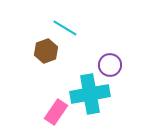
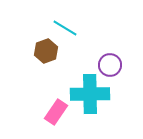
cyan cross: rotated 9 degrees clockwise
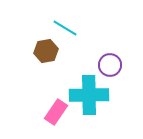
brown hexagon: rotated 10 degrees clockwise
cyan cross: moved 1 px left, 1 px down
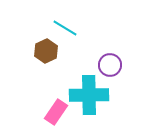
brown hexagon: rotated 15 degrees counterclockwise
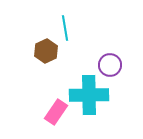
cyan line: rotated 50 degrees clockwise
